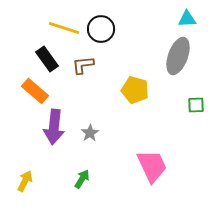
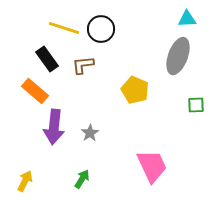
yellow pentagon: rotated 8 degrees clockwise
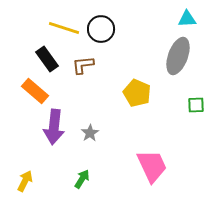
yellow pentagon: moved 2 px right, 3 px down
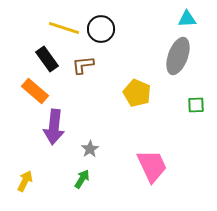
gray star: moved 16 px down
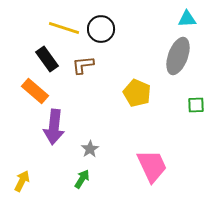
yellow arrow: moved 3 px left
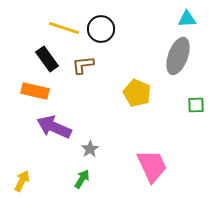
orange rectangle: rotated 28 degrees counterclockwise
purple arrow: rotated 108 degrees clockwise
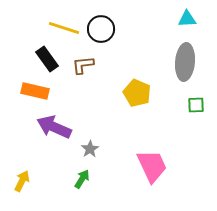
gray ellipse: moved 7 px right, 6 px down; rotated 15 degrees counterclockwise
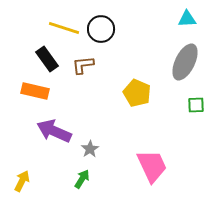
gray ellipse: rotated 21 degrees clockwise
purple arrow: moved 4 px down
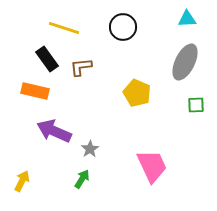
black circle: moved 22 px right, 2 px up
brown L-shape: moved 2 px left, 2 px down
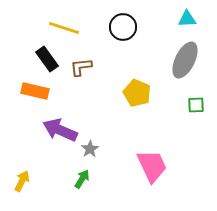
gray ellipse: moved 2 px up
purple arrow: moved 6 px right, 1 px up
